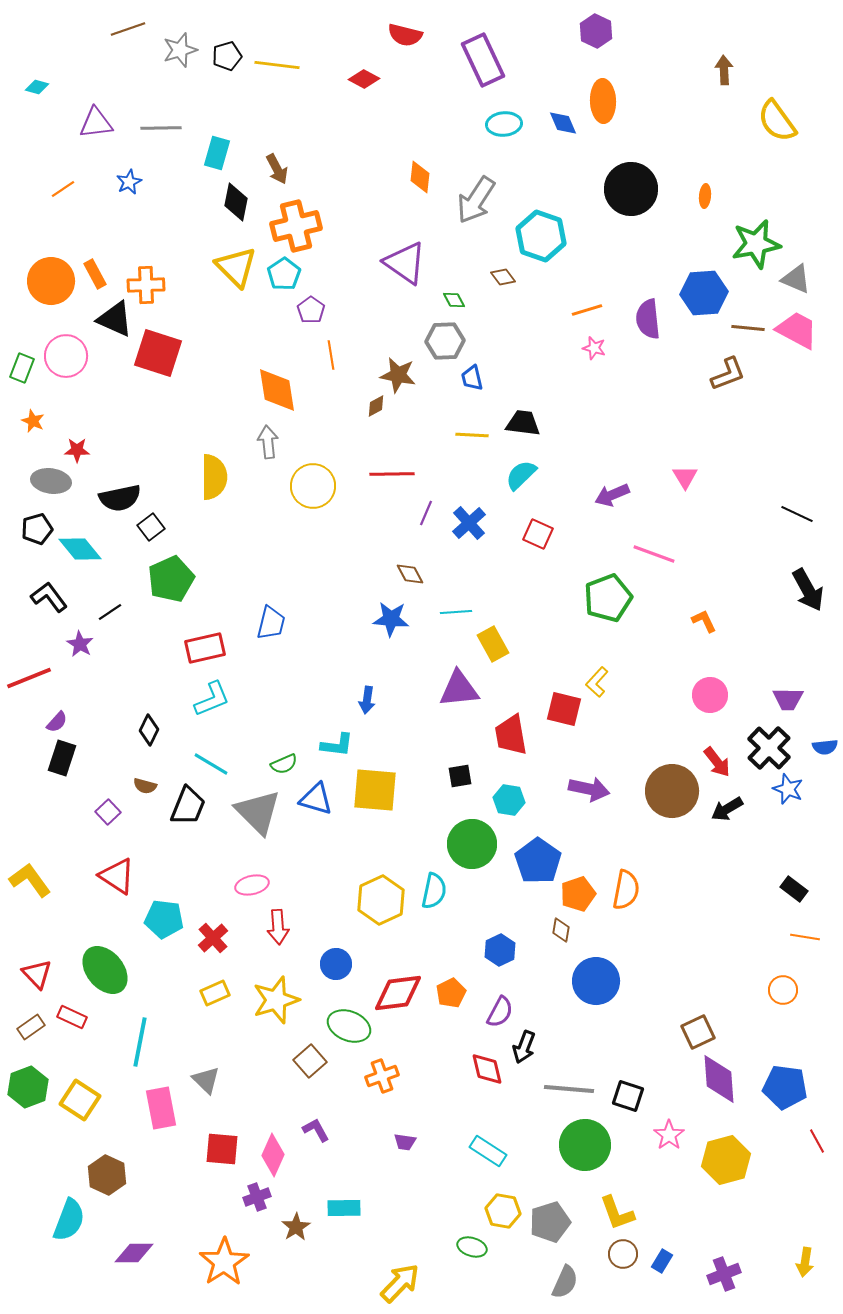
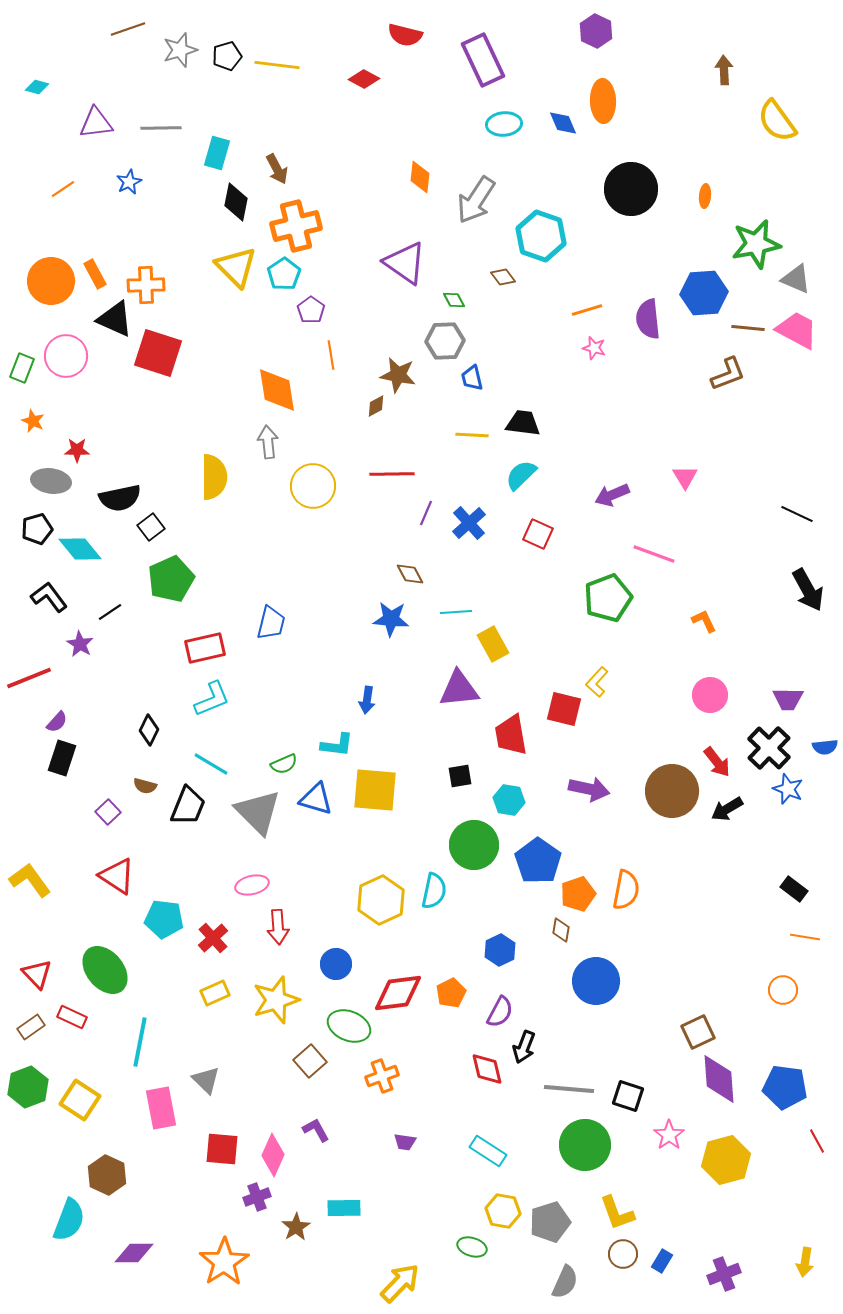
green circle at (472, 844): moved 2 px right, 1 px down
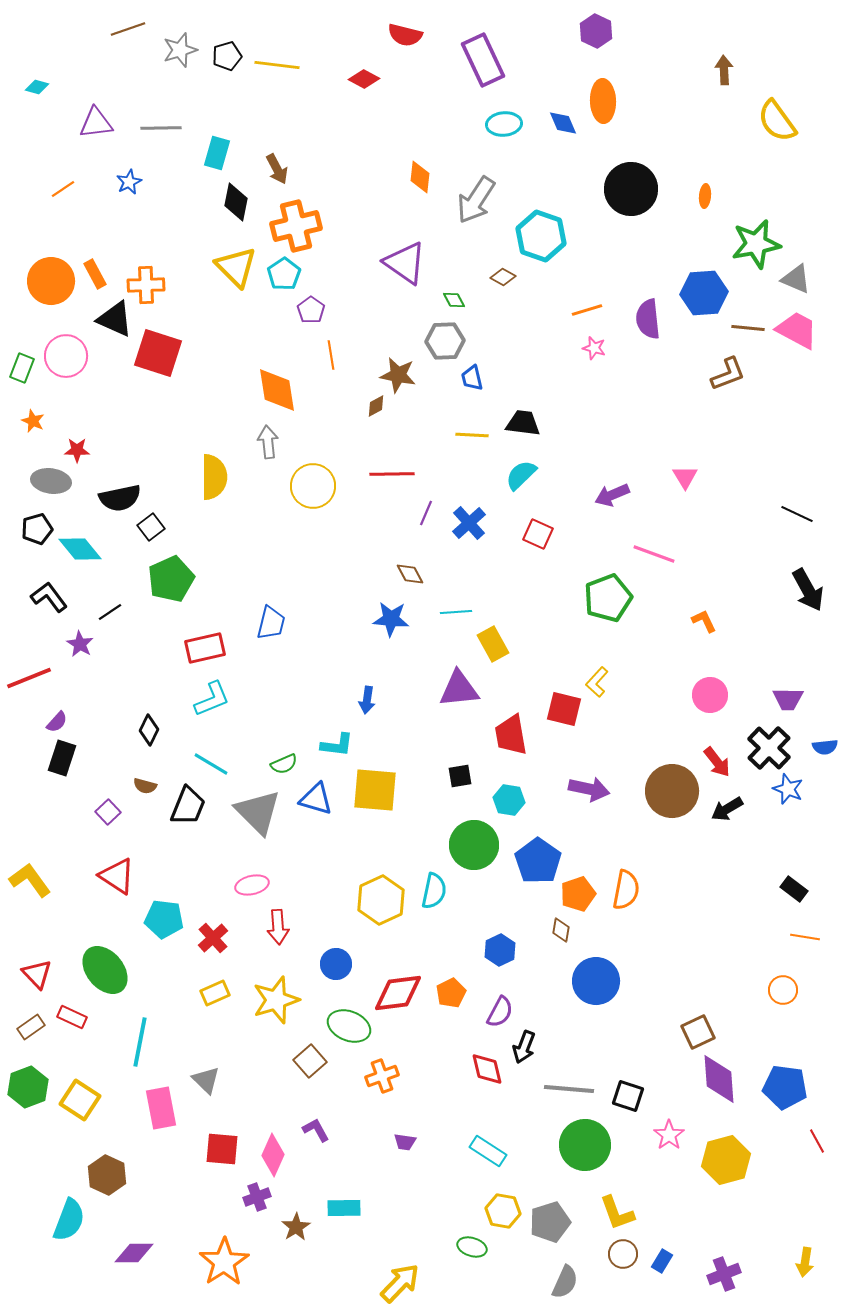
brown diamond at (503, 277): rotated 25 degrees counterclockwise
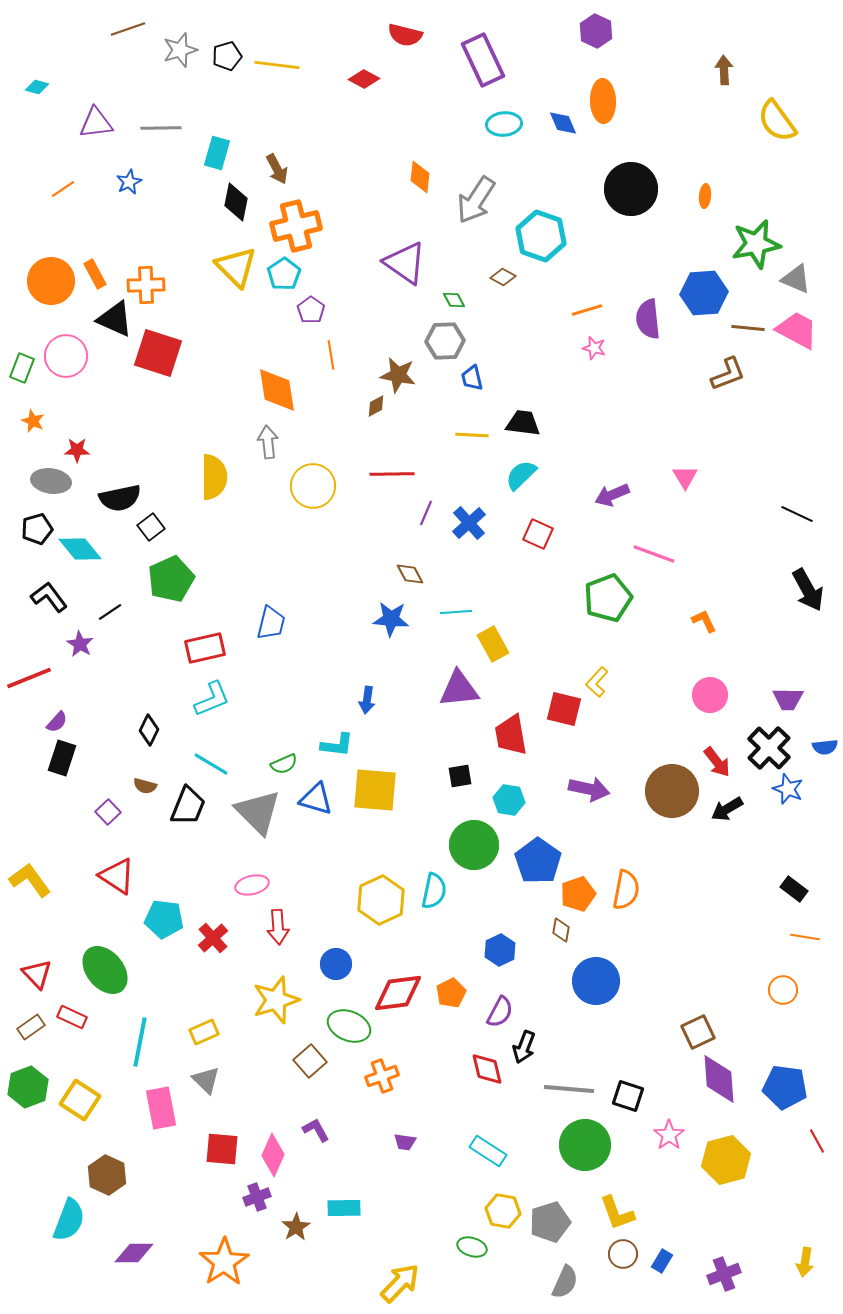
yellow rectangle at (215, 993): moved 11 px left, 39 px down
